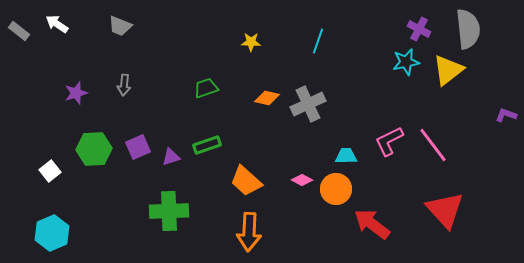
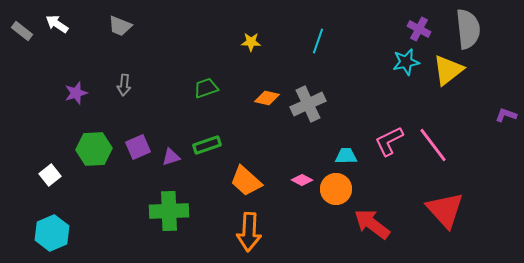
gray rectangle: moved 3 px right
white square: moved 4 px down
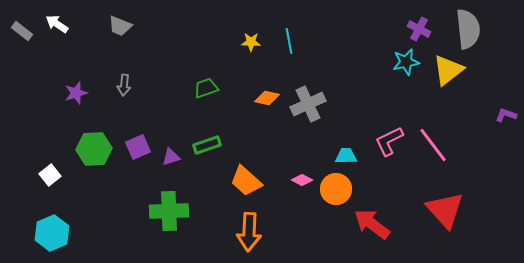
cyan line: moved 29 px left; rotated 30 degrees counterclockwise
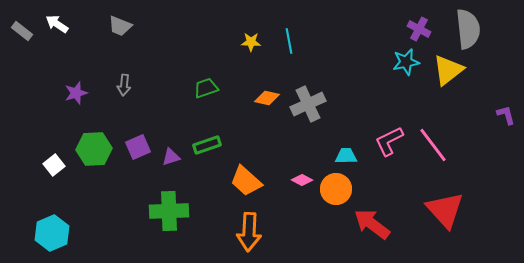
purple L-shape: rotated 55 degrees clockwise
white square: moved 4 px right, 10 px up
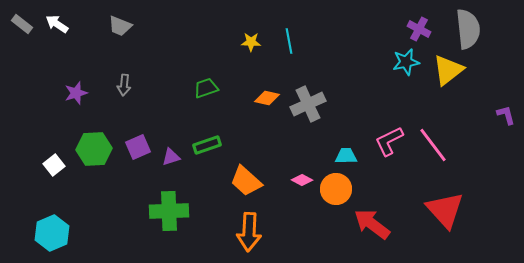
gray rectangle: moved 7 px up
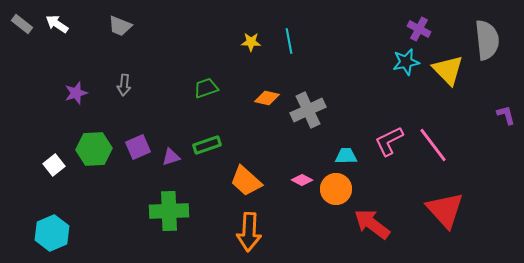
gray semicircle: moved 19 px right, 11 px down
yellow triangle: rotated 36 degrees counterclockwise
gray cross: moved 6 px down
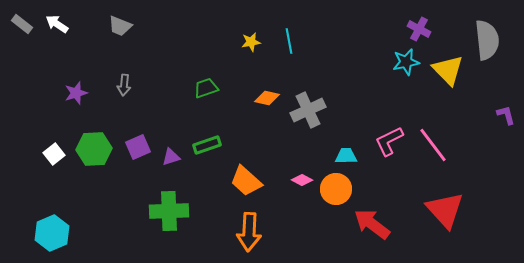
yellow star: rotated 12 degrees counterclockwise
white square: moved 11 px up
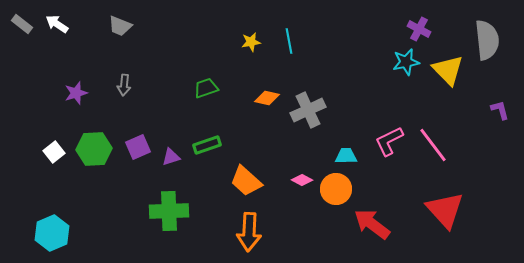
purple L-shape: moved 6 px left, 5 px up
white square: moved 2 px up
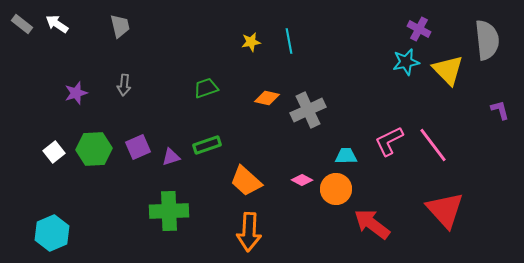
gray trapezoid: rotated 125 degrees counterclockwise
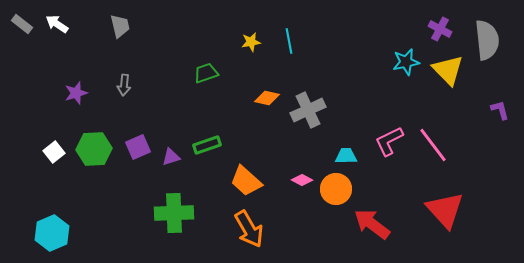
purple cross: moved 21 px right
green trapezoid: moved 15 px up
green cross: moved 5 px right, 2 px down
orange arrow: moved 3 px up; rotated 33 degrees counterclockwise
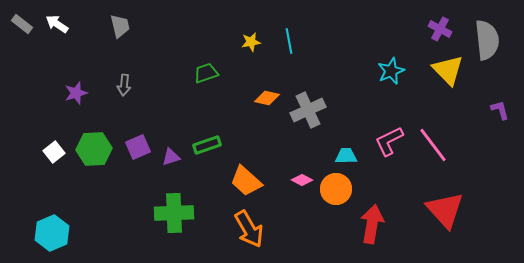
cyan star: moved 15 px left, 9 px down; rotated 12 degrees counterclockwise
red arrow: rotated 63 degrees clockwise
